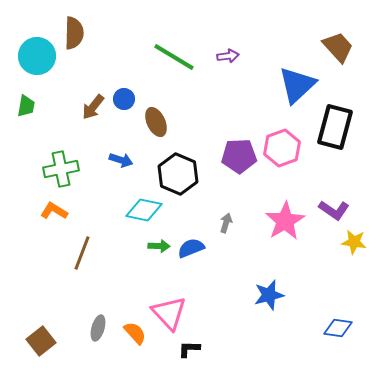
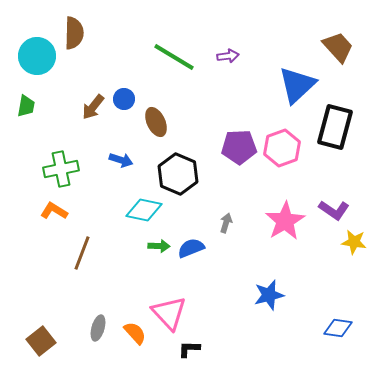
purple pentagon: moved 9 px up
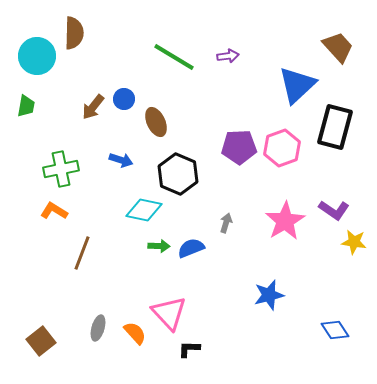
blue diamond: moved 3 px left, 2 px down; rotated 48 degrees clockwise
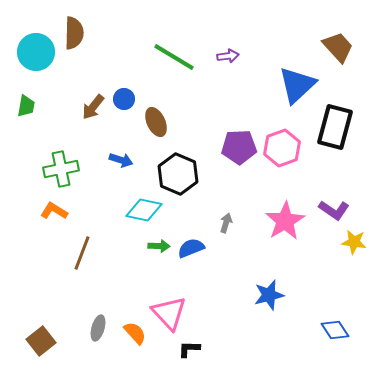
cyan circle: moved 1 px left, 4 px up
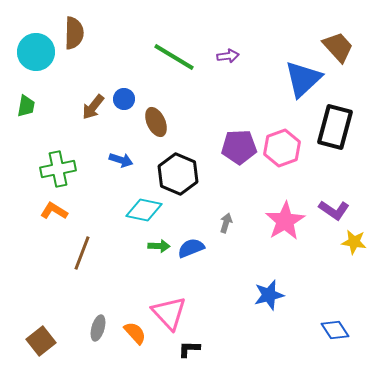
blue triangle: moved 6 px right, 6 px up
green cross: moved 3 px left
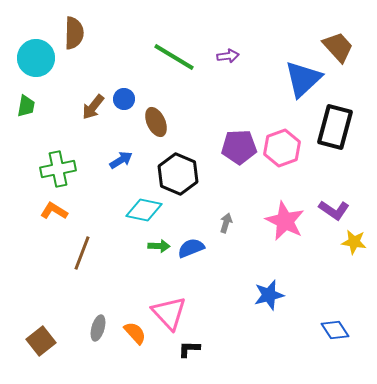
cyan circle: moved 6 px down
blue arrow: rotated 50 degrees counterclockwise
pink star: rotated 15 degrees counterclockwise
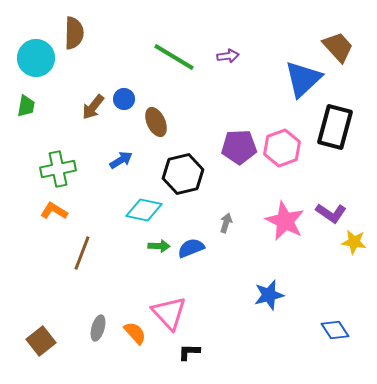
black hexagon: moved 5 px right; rotated 24 degrees clockwise
purple L-shape: moved 3 px left, 3 px down
black L-shape: moved 3 px down
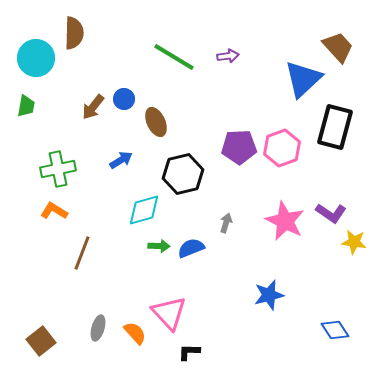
cyan diamond: rotated 27 degrees counterclockwise
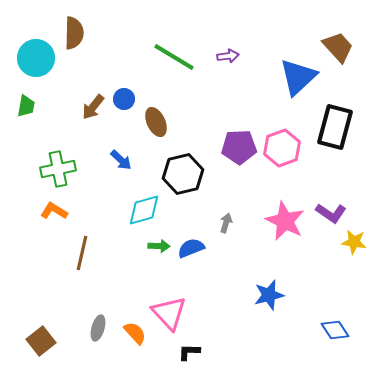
blue triangle: moved 5 px left, 2 px up
blue arrow: rotated 75 degrees clockwise
brown line: rotated 8 degrees counterclockwise
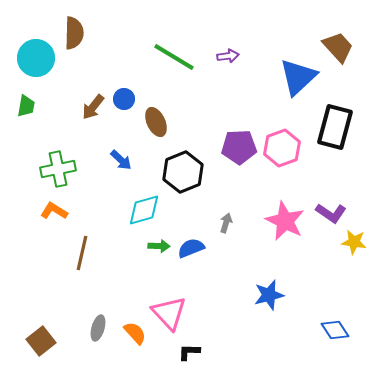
black hexagon: moved 2 px up; rotated 9 degrees counterclockwise
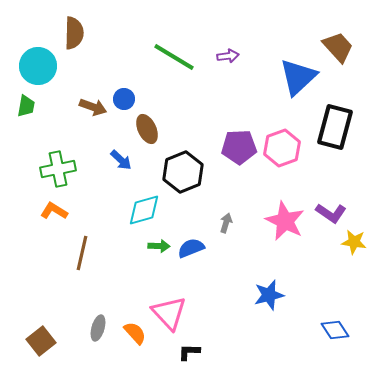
cyan circle: moved 2 px right, 8 px down
brown arrow: rotated 108 degrees counterclockwise
brown ellipse: moved 9 px left, 7 px down
